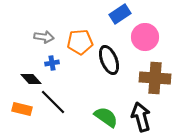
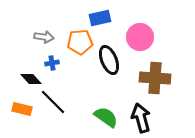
blue rectangle: moved 20 px left, 4 px down; rotated 20 degrees clockwise
pink circle: moved 5 px left
black arrow: moved 1 px down
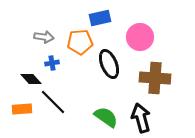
black ellipse: moved 4 px down
orange rectangle: rotated 18 degrees counterclockwise
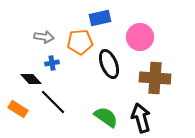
orange rectangle: moved 4 px left; rotated 36 degrees clockwise
